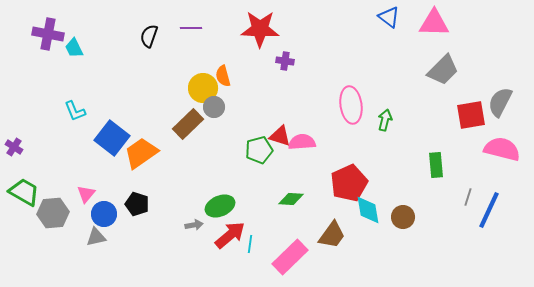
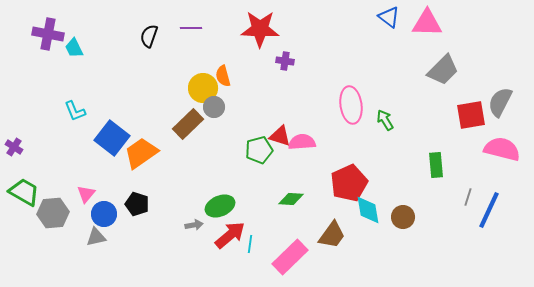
pink triangle at (434, 23): moved 7 px left
green arrow at (385, 120): rotated 45 degrees counterclockwise
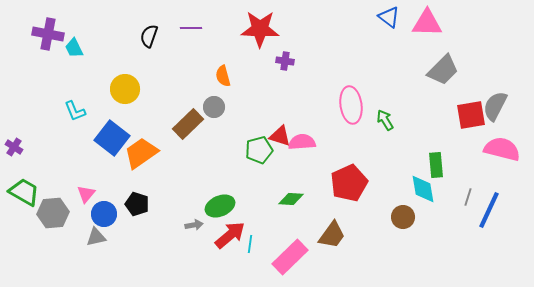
yellow circle at (203, 88): moved 78 px left, 1 px down
gray semicircle at (500, 102): moved 5 px left, 4 px down
cyan diamond at (368, 210): moved 55 px right, 21 px up
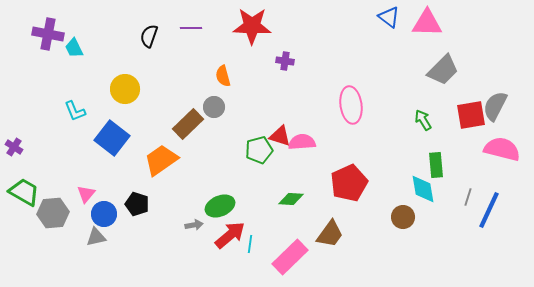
red star at (260, 29): moved 8 px left, 3 px up
green arrow at (385, 120): moved 38 px right
orange trapezoid at (141, 153): moved 20 px right, 7 px down
brown trapezoid at (332, 235): moved 2 px left, 1 px up
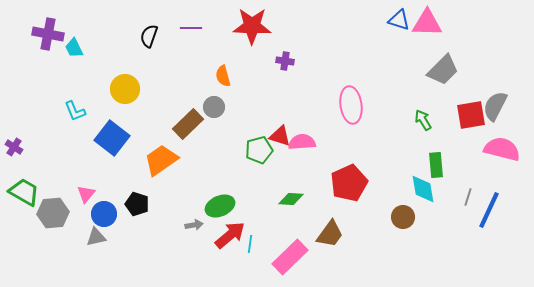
blue triangle at (389, 17): moved 10 px right, 3 px down; rotated 20 degrees counterclockwise
